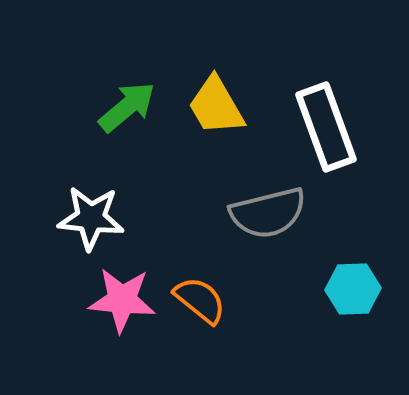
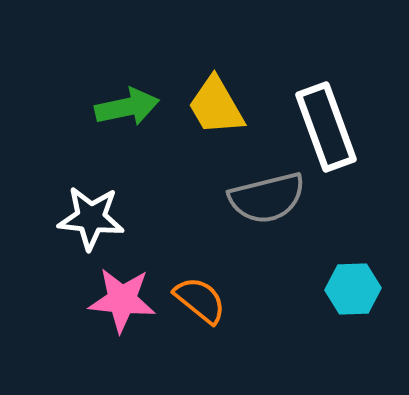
green arrow: rotated 28 degrees clockwise
gray semicircle: moved 1 px left, 15 px up
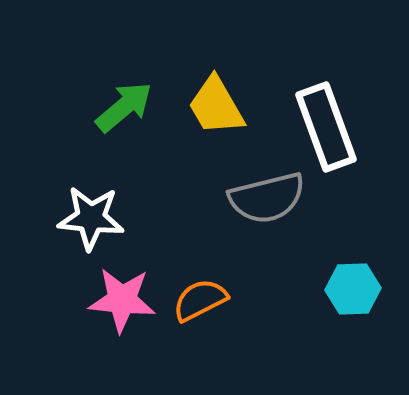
green arrow: moved 3 px left; rotated 28 degrees counterclockwise
orange semicircle: rotated 66 degrees counterclockwise
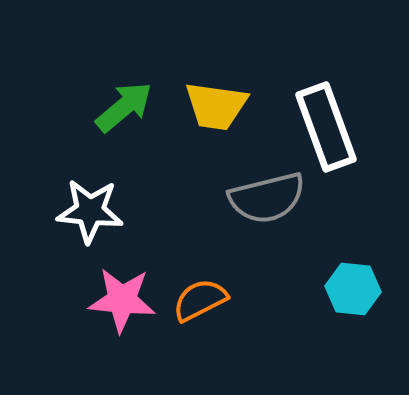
yellow trapezoid: rotated 52 degrees counterclockwise
white star: moved 1 px left, 7 px up
cyan hexagon: rotated 8 degrees clockwise
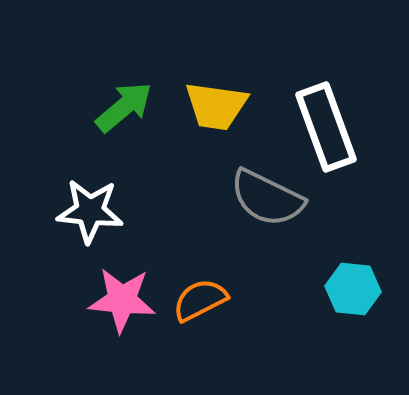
gray semicircle: rotated 40 degrees clockwise
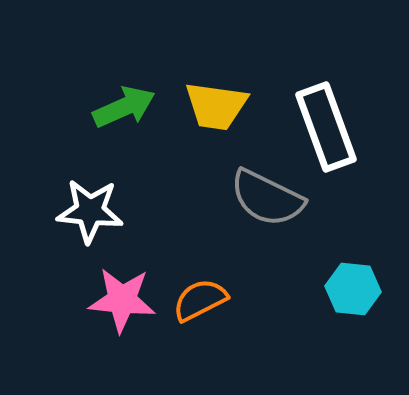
green arrow: rotated 16 degrees clockwise
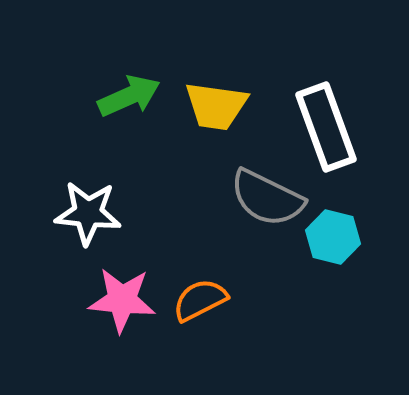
green arrow: moved 5 px right, 11 px up
white star: moved 2 px left, 2 px down
cyan hexagon: moved 20 px left, 52 px up; rotated 8 degrees clockwise
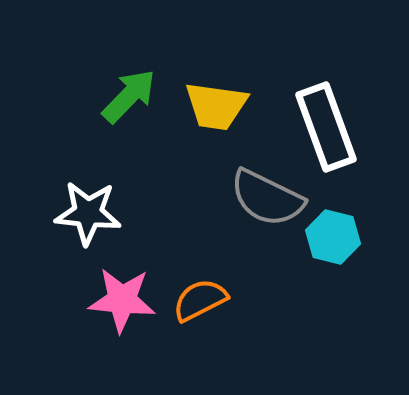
green arrow: rotated 22 degrees counterclockwise
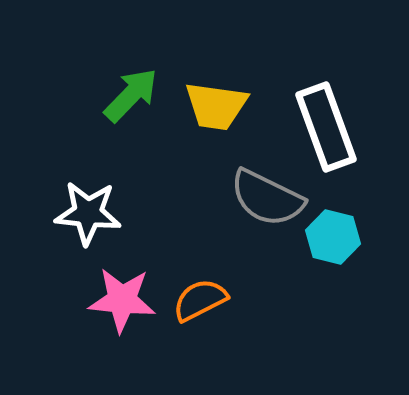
green arrow: moved 2 px right, 1 px up
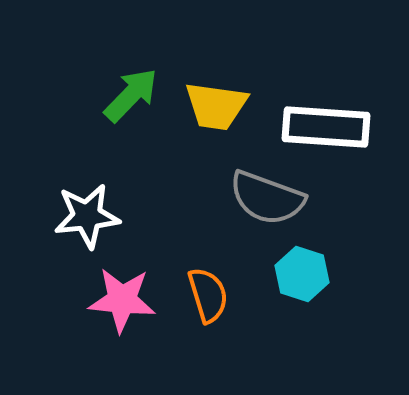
white rectangle: rotated 66 degrees counterclockwise
gray semicircle: rotated 6 degrees counterclockwise
white star: moved 1 px left, 3 px down; rotated 12 degrees counterclockwise
cyan hexagon: moved 31 px left, 37 px down; rotated 4 degrees clockwise
orange semicircle: moved 8 px right, 5 px up; rotated 100 degrees clockwise
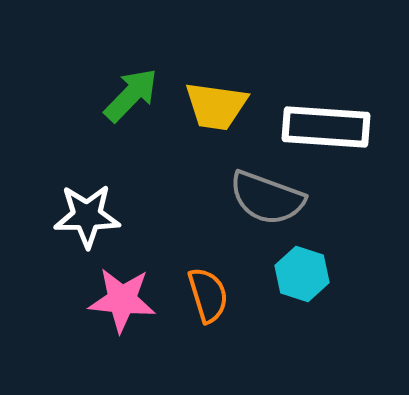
white star: rotated 6 degrees clockwise
